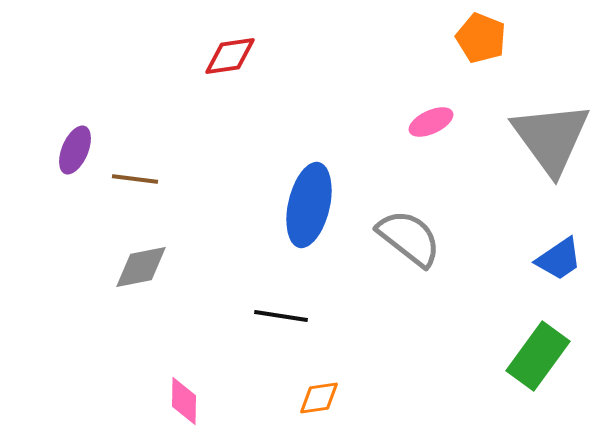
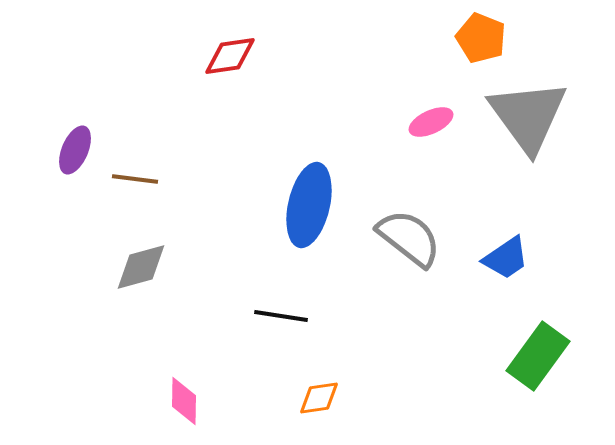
gray triangle: moved 23 px left, 22 px up
blue trapezoid: moved 53 px left, 1 px up
gray diamond: rotated 4 degrees counterclockwise
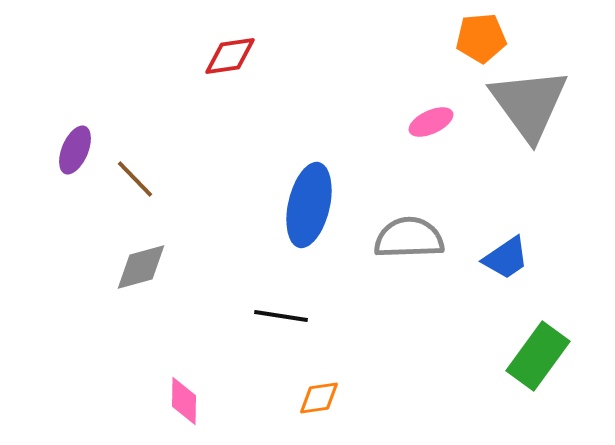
orange pentagon: rotated 27 degrees counterclockwise
gray triangle: moved 1 px right, 12 px up
brown line: rotated 39 degrees clockwise
gray semicircle: rotated 40 degrees counterclockwise
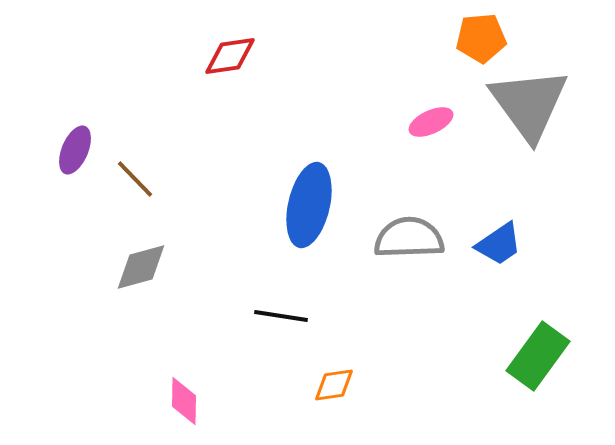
blue trapezoid: moved 7 px left, 14 px up
orange diamond: moved 15 px right, 13 px up
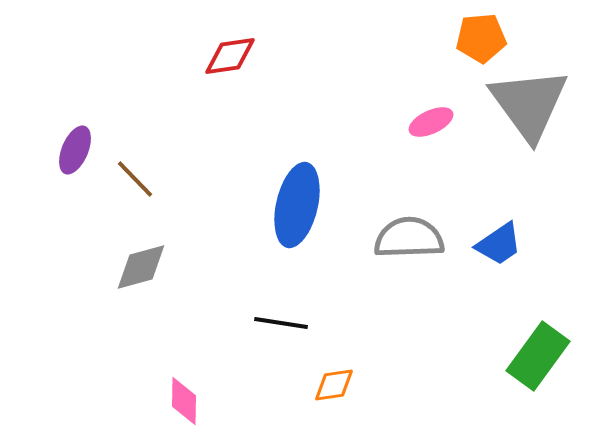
blue ellipse: moved 12 px left
black line: moved 7 px down
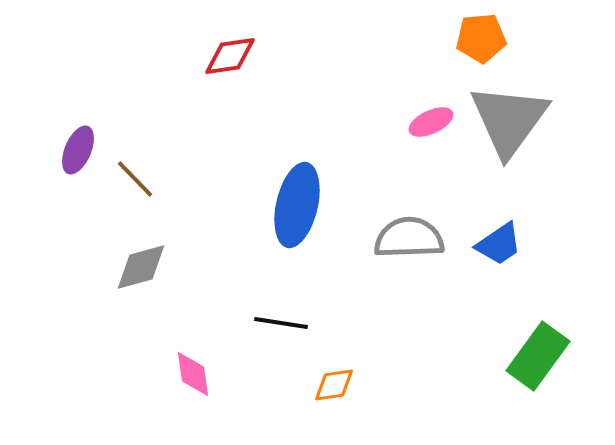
gray triangle: moved 20 px left, 16 px down; rotated 12 degrees clockwise
purple ellipse: moved 3 px right
pink diamond: moved 9 px right, 27 px up; rotated 9 degrees counterclockwise
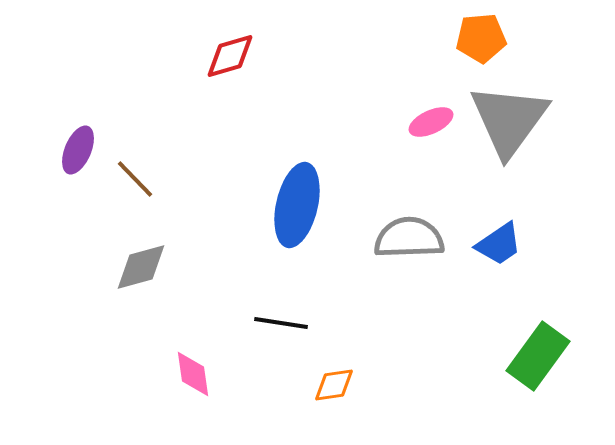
red diamond: rotated 8 degrees counterclockwise
